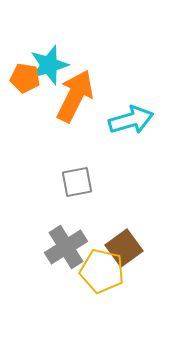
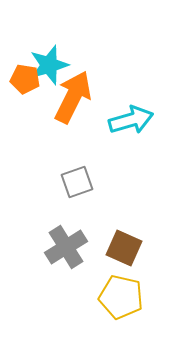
orange pentagon: moved 1 px down
orange arrow: moved 2 px left, 1 px down
gray square: rotated 8 degrees counterclockwise
brown square: rotated 30 degrees counterclockwise
yellow pentagon: moved 19 px right, 26 px down
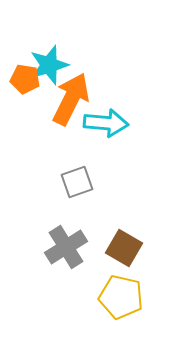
orange arrow: moved 2 px left, 2 px down
cyan arrow: moved 25 px left, 3 px down; rotated 21 degrees clockwise
brown square: rotated 6 degrees clockwise
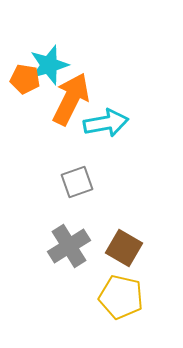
cyan arrow: rotated 15 degrees counterclockwise
gray cross: moved 3 px right, 1 px up
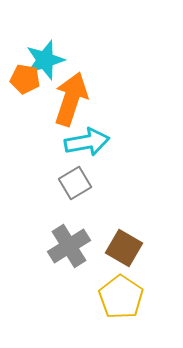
cyan star: moved 4 px left, 5 px up
orange arrow: rotated 8 degrees counterclockwise
cyan arrow: moved 19 px left, 19 px down
gray square: moved 2 px left, 1 px down; rotated 12 degrees counterclockwise
yellow pentagon: rotated 21 degrees clockwise
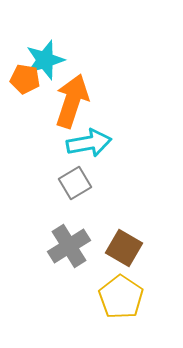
orange arrow: moved 1 px right, 2 px down
cyan arrow: moved 2 px right, 1 px down
